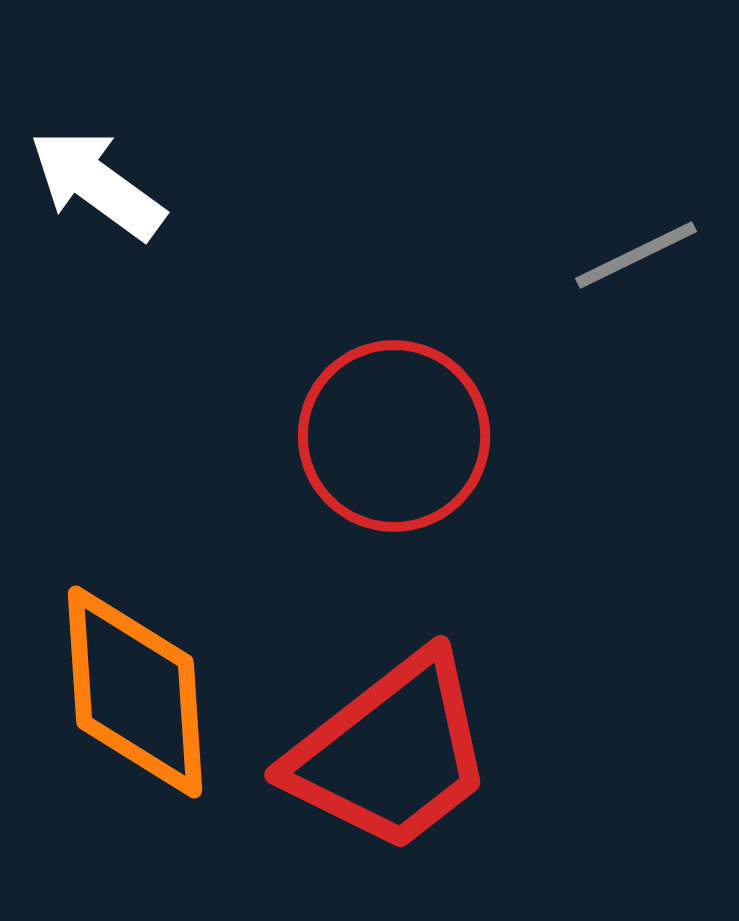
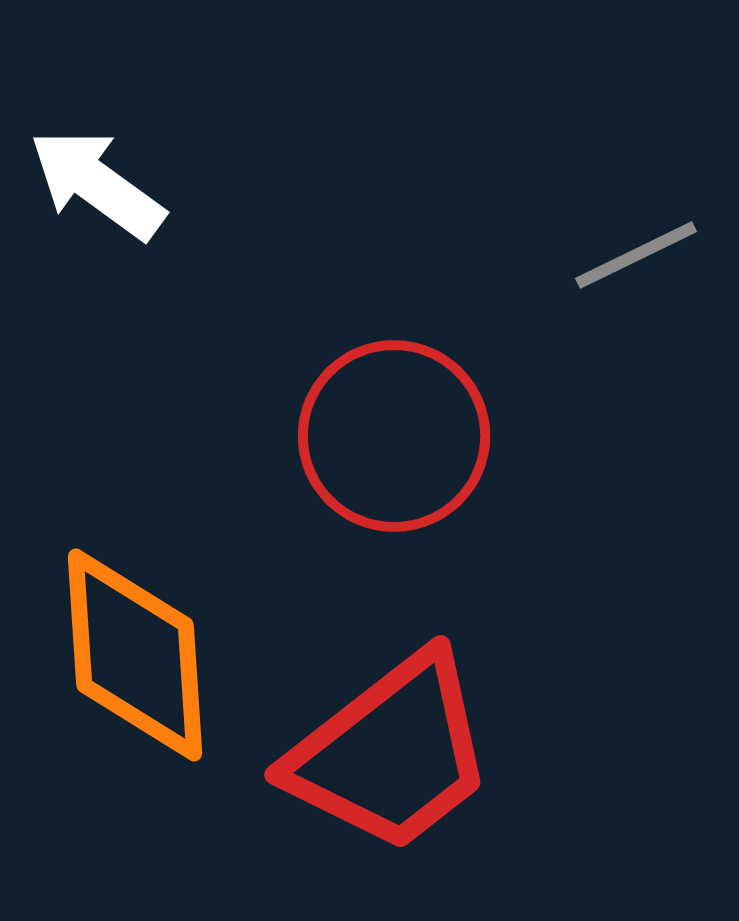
orange diamond: moved 37 px up
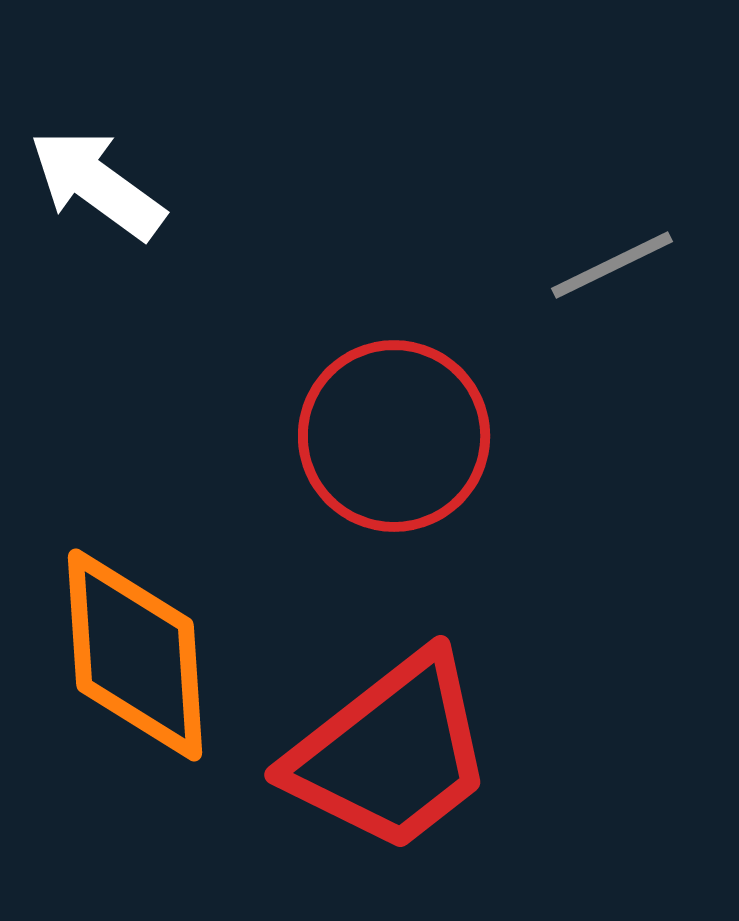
gray line: moved 24 px left, 10 px down
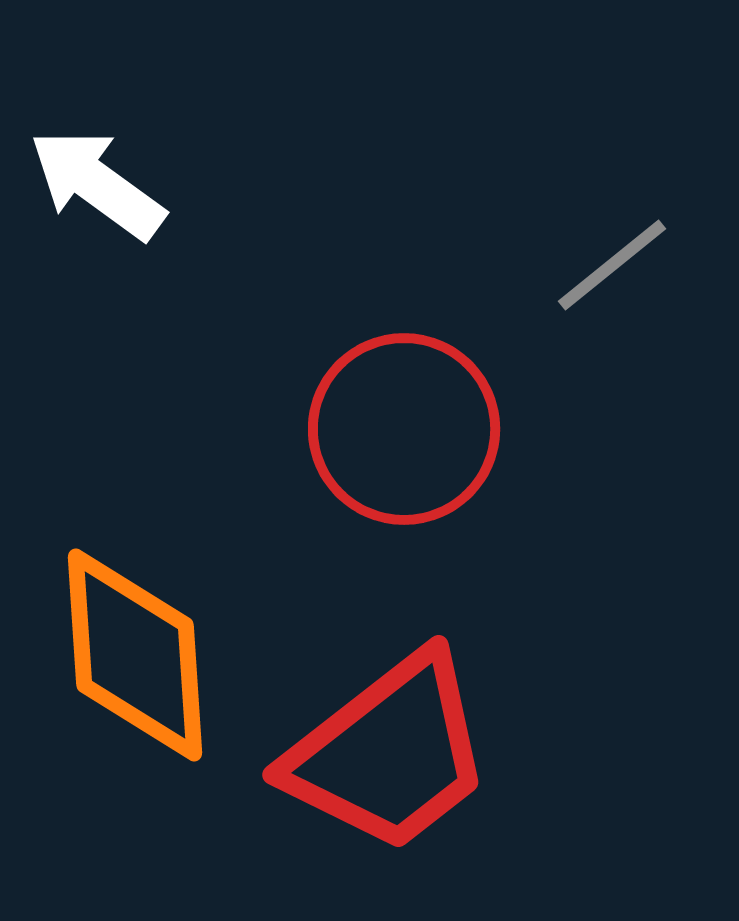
gray line: rotated 13 degrees counterclockwise
red circle: moved 10 px right, 7 px up
red trapezoid: moved 2 px left
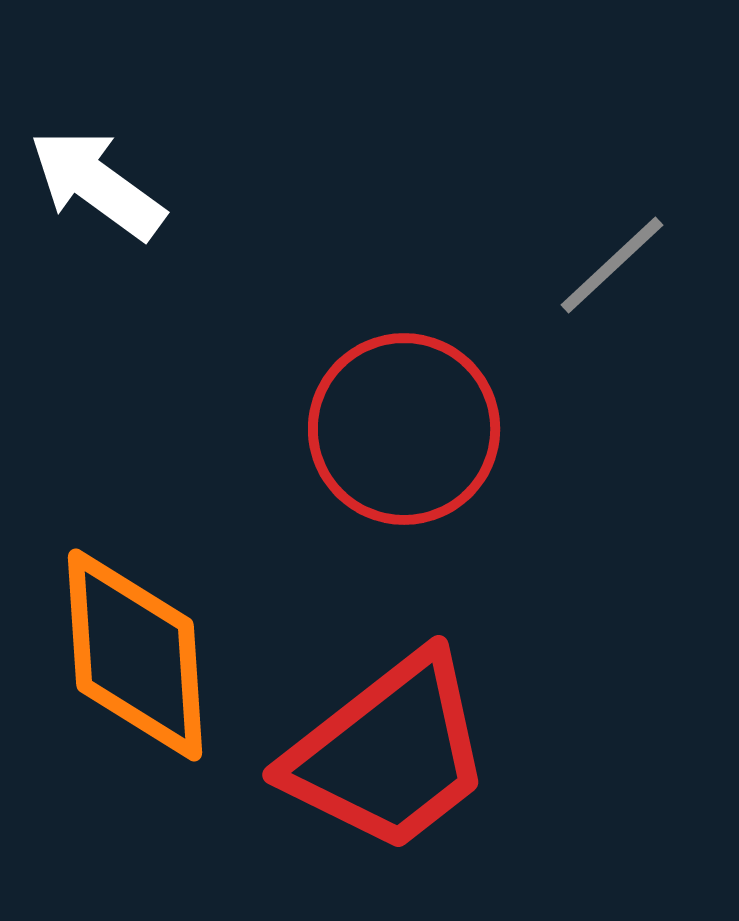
gray line: rotated 4 degrees counterclockwise
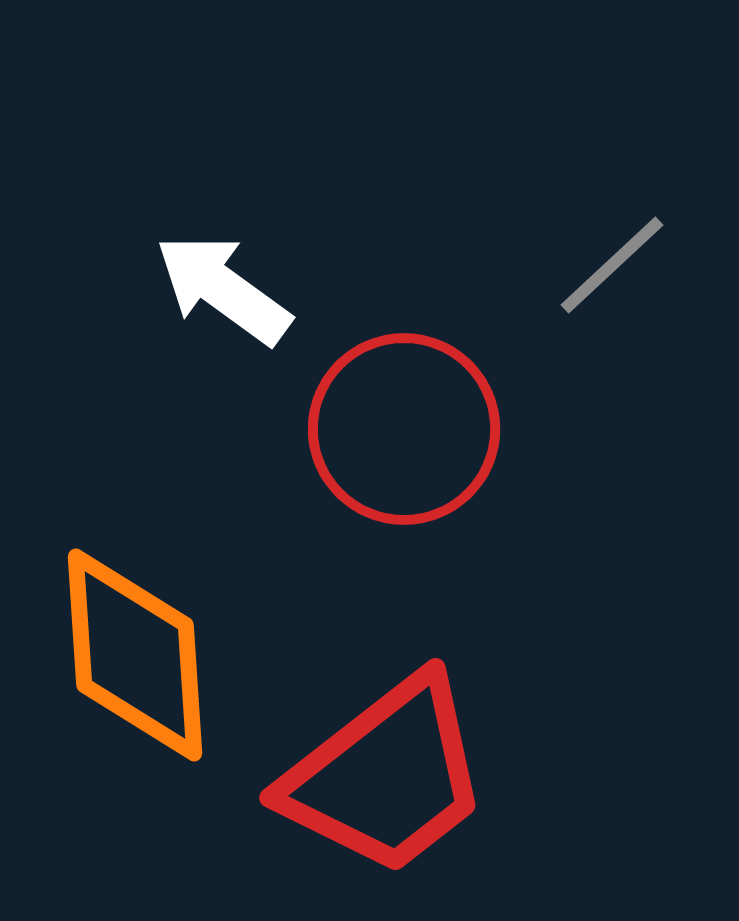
white arrow: moved 126 px right, 105 px down
red trapezoid: moved 3 px left, 23 px down
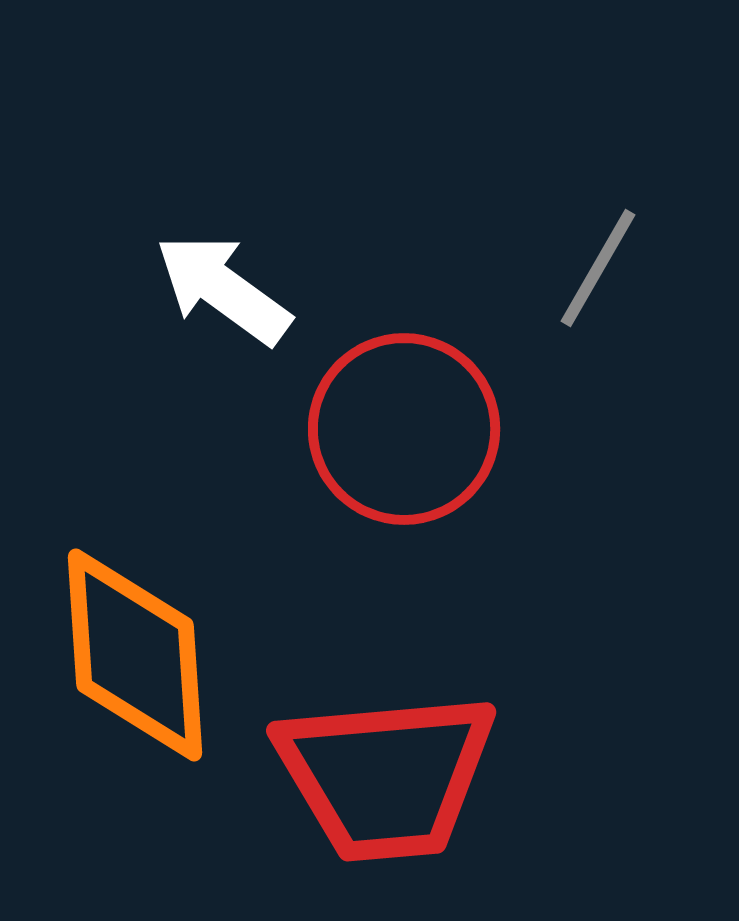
gray line: moved 14 px left, 3 px down; rotated 17 degrees counterclockwise
red trapezoid: rotated 33 degrees clockwise
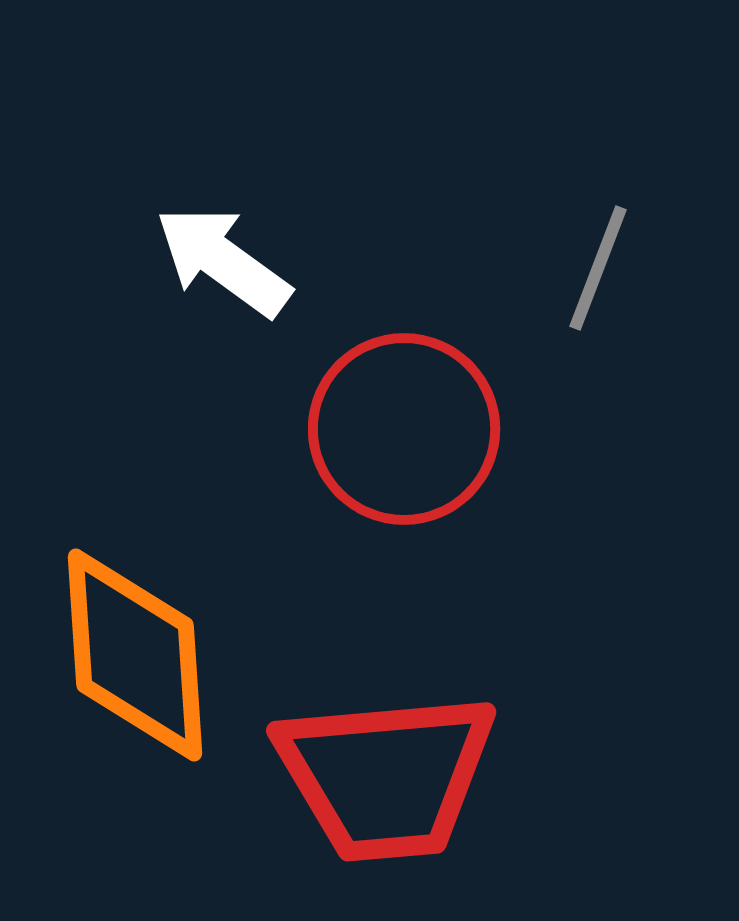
gray line: rotated 9 degrees counterclockwise
white arrow: moved 28 px up
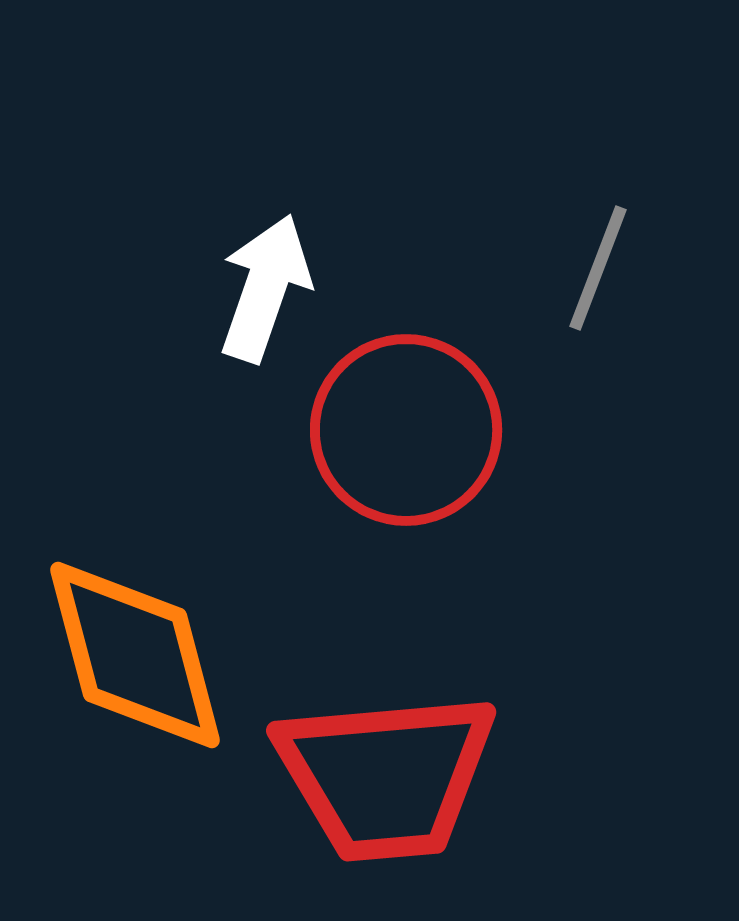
white arrow: moved 42 px right, 27 px down; rotated 73 degrees clockwise
red circle: moved 2 px right, 1 px down
orange diamond: rotated 11 degrees counterclockwise
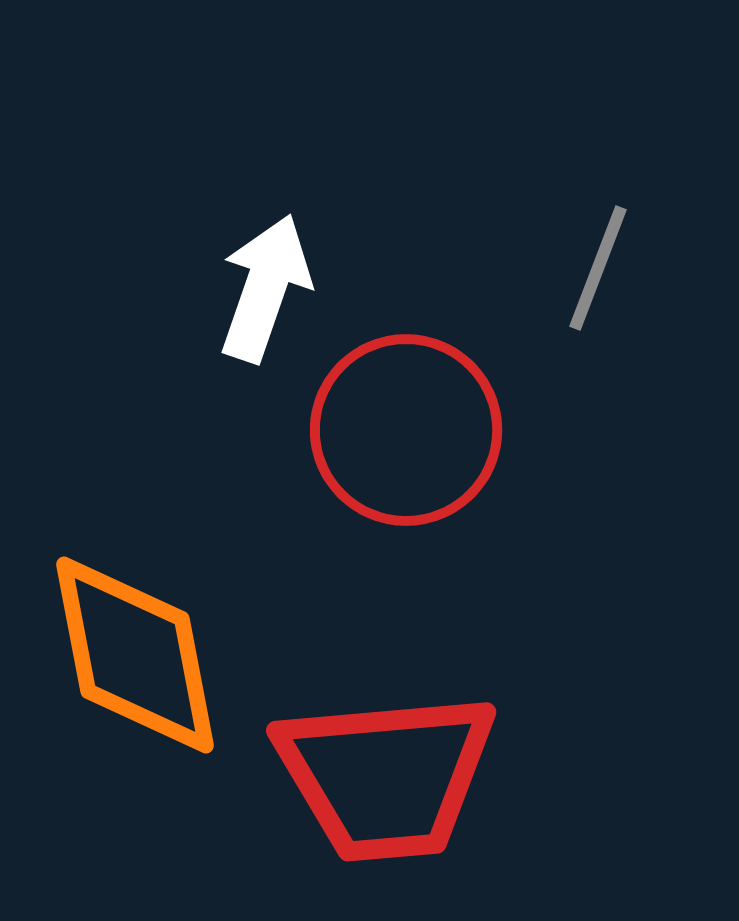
orange diamond: rotated 4 degrees clockwise
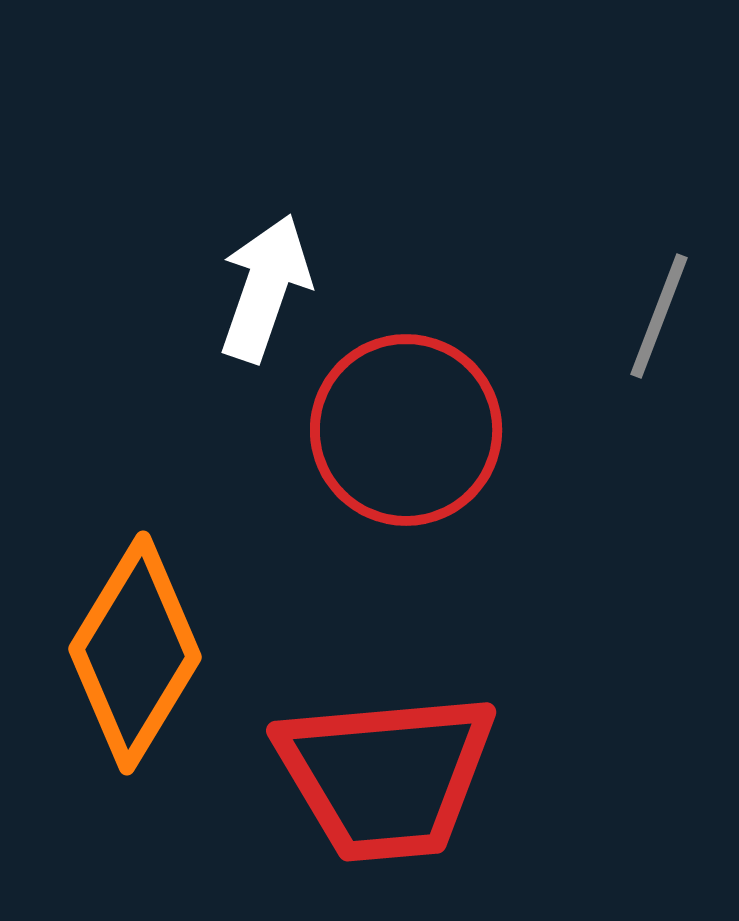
gray line: moved 61 px right, 48 px down
orange diamond: moved 2 px up; rotated 42 degrees clockwise
